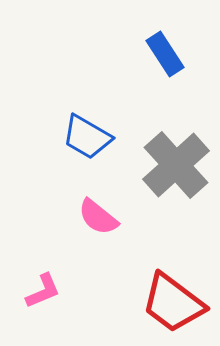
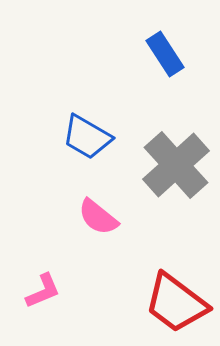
red trapezoid: moved 3 px right
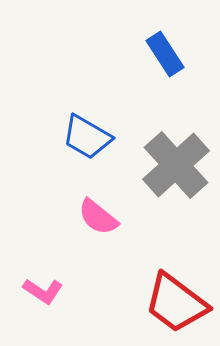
pink L-shape: rotated 57 degrees clockwise
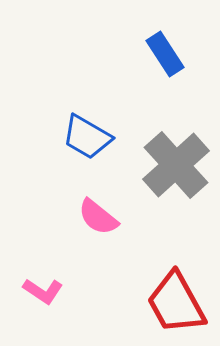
red trapezoid: rotated 24 degrees clockwise
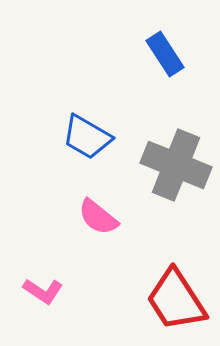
gray cross: rotated 26 degrees counterclockwise
red trapezoid: moved 3 px up; rotated 4 degrees counterclockwise
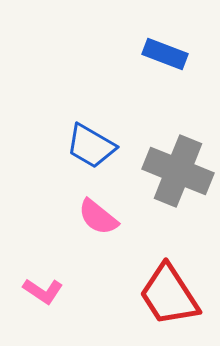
blue rectangle: rotated 36 degrees counterclockwise
blue trapezoid: moved 4 px right, 9 px down
gray cross: moved 2 px right, 6 px down
red trapezoid: moved 7 px left, 5 px up
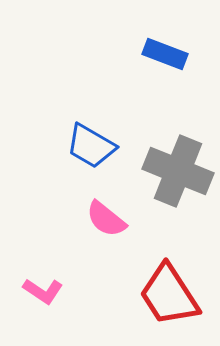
pink semicircle: moved 8 px right, 2 px down
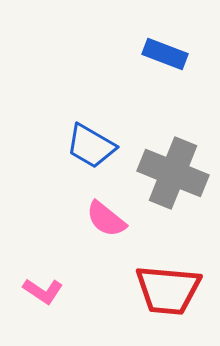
gray cross: moved 5 px left, 2 px down
red trapezoid: moved 1 px left, 5 px up; rotated 52 degrees counterclockwise
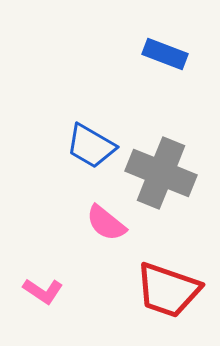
gray cross: moved 12 px left
pink semicircle: moved 4 px down
red trapezoid: rotated 14 degrees clockwise
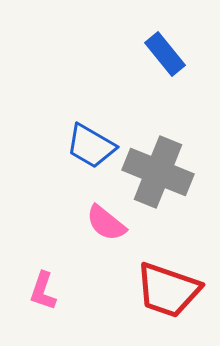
blue rectangle: rotated 30 degrees clockwise
gray cross: moved 3 px left, 1 px up
pink L-shape: rotated 75 degrees clockwise
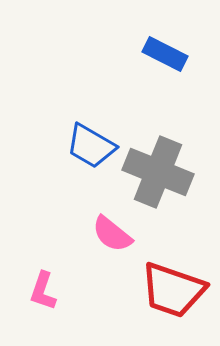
blue rectangle: rotated 24 degrees counterclockwise
pink semicircle: moved 6 px right, 11 px down
red trapezoid: moved 5 px right
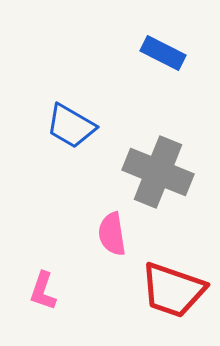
blue rectangle: moved 2 px left, 1 px up
blue trapezoid: moved 20 px left, 20 px up
pink semicircle: rotated 42 degrees clockwise
